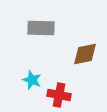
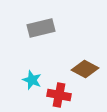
gray rectangle: rotated 16 degrees counterclockwise
brown diamond: moved 15 px down; rotated 40 degrees clockwise
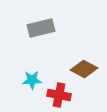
brown diamond: moved 1 px left
cyan star: rotated 24 degrees counterclockwise
